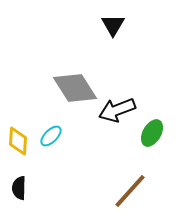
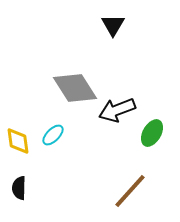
cyan ellipse: moved 2 px right, 1 px up
yellow diamond: rotated 12 degrees counterclockwise
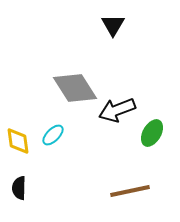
brown line: rotated 36 degrees clockwise
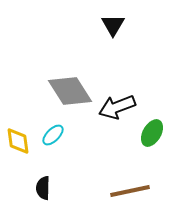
gray diamond: moved 5 px left, 3 px down
black arrow: moved 3 px up
black semicircle: moved 24 px right
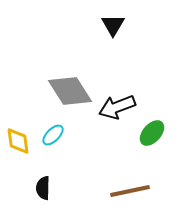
green ellipse: rotated 12 degrees clockwise
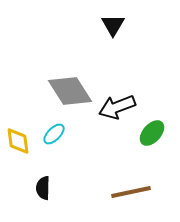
cyan ellipse: moved 1 px right, 1 px up
brown line: moved 1 px right, 1 px down
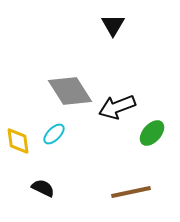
black semicircle: rotated 115 degrees clockwise
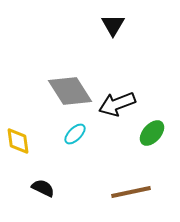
black arrow: moved 3 px up
cyan ellipse: moved 21 px right
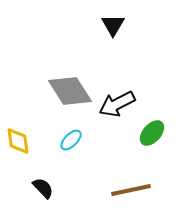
black arrow: rotated 6 degrees counterclockwise
cyan ellipse: moved 4 px left, 6 px down
black semicircle: rotated 20 degrees clockwise
brown line: moved 2 px up
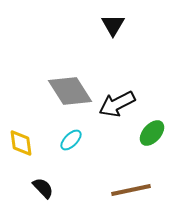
yellow diamond: moved 3 px right, 2 px down
